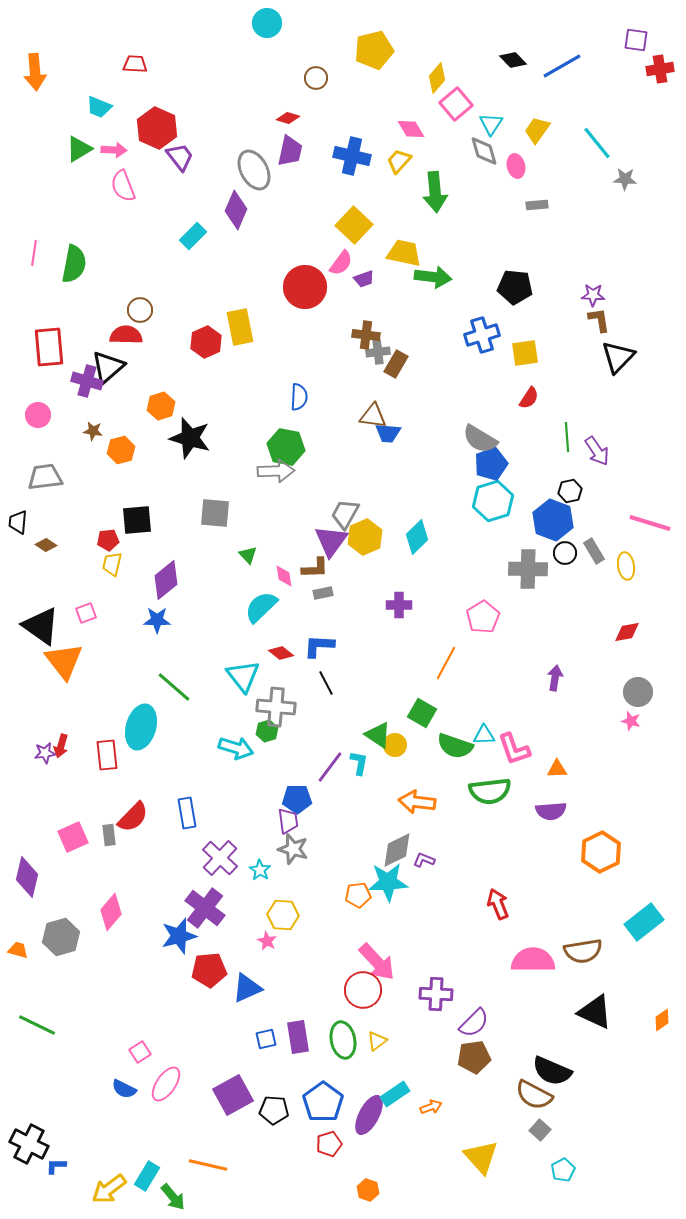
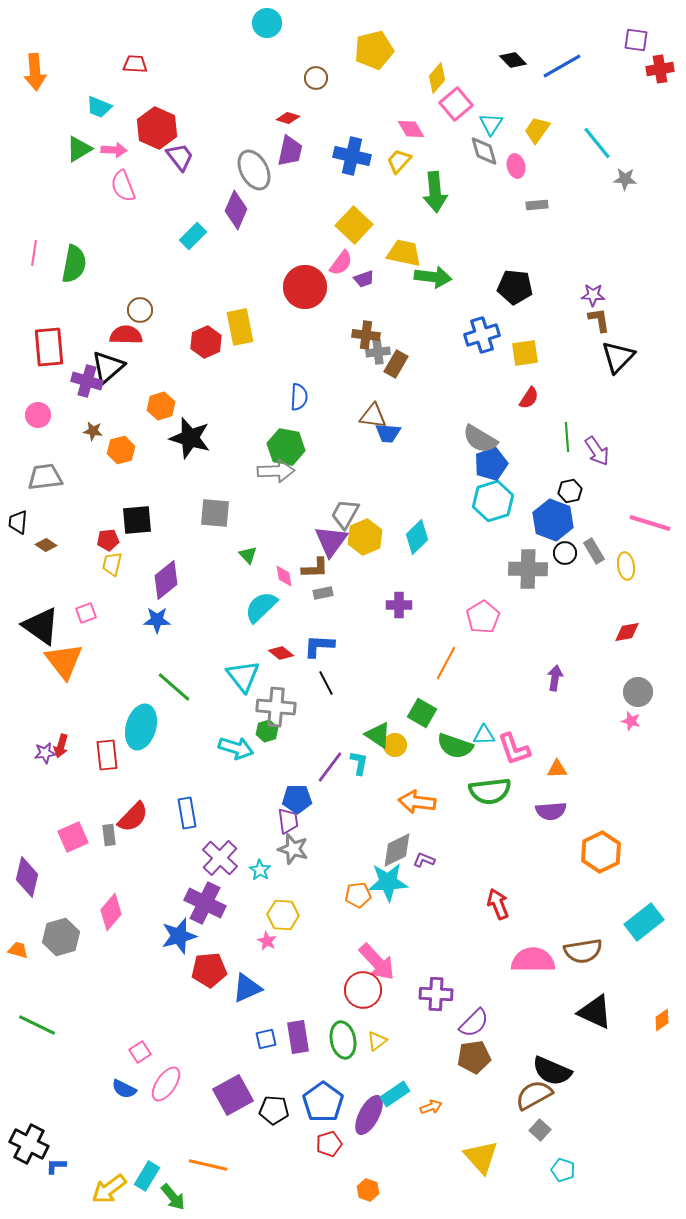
purple cross at (205, 908): moved 5 px up; rotated 12 degrees counterclockwise
brown semicircle at (534, 1095): rotated 123 degrees clockwise
cyan pentagon at (563, 1170): rotated 25 degrees counterclockwise
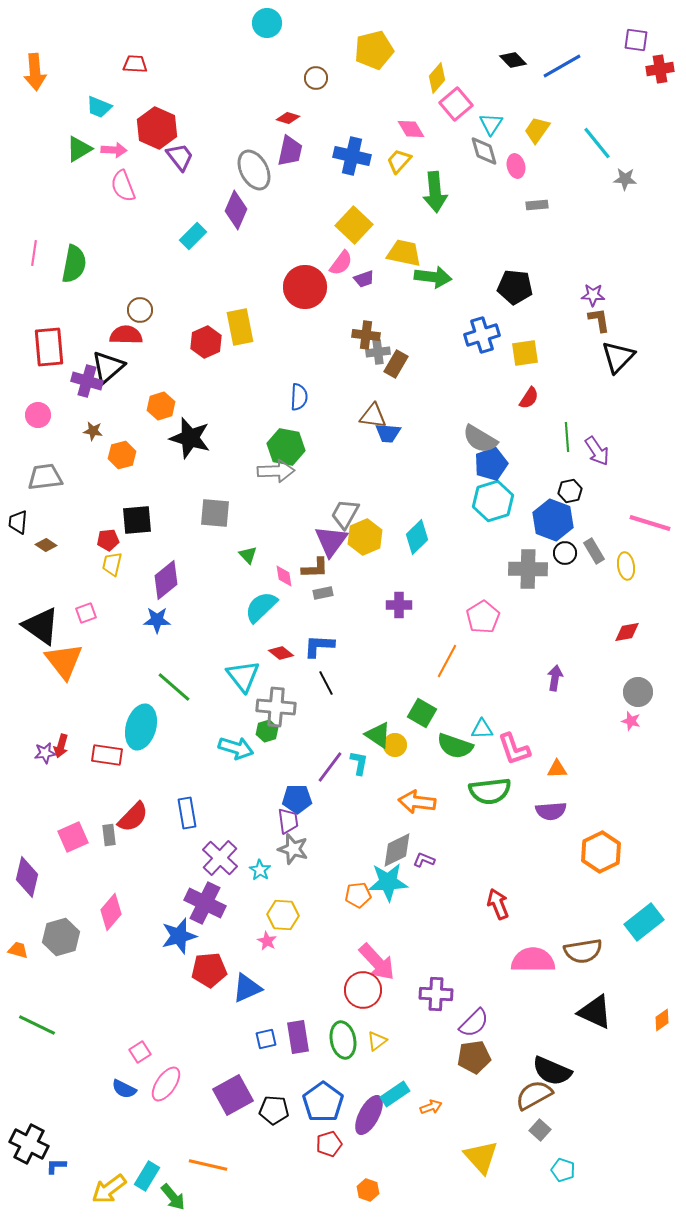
orange hexagon at (121, 450): moved 1 px right, 5 px down
orange line at (446, 663): moved 1 px right, 2 px up
cyan triangle at (484, 735): moved 2 px left, 6 px up
red rectangle at (107, 755): rotated 76 degrees counterclockwise
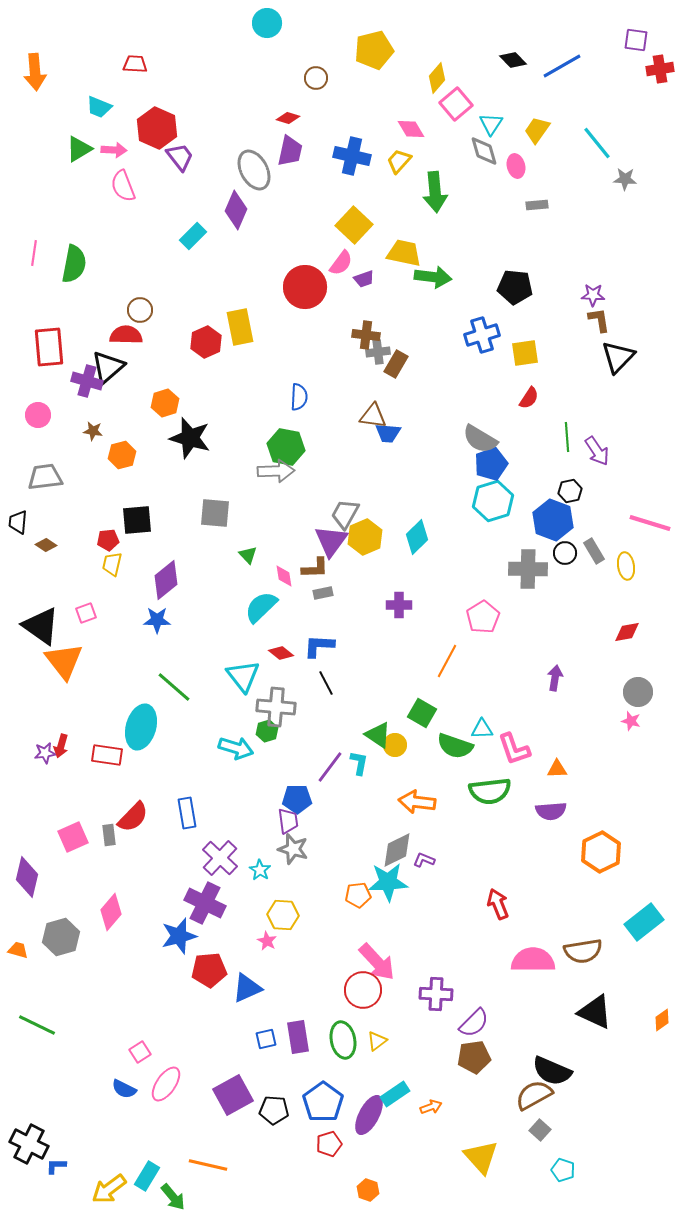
orange hexagon at (161, 406): moved 4 px right, 3 px up
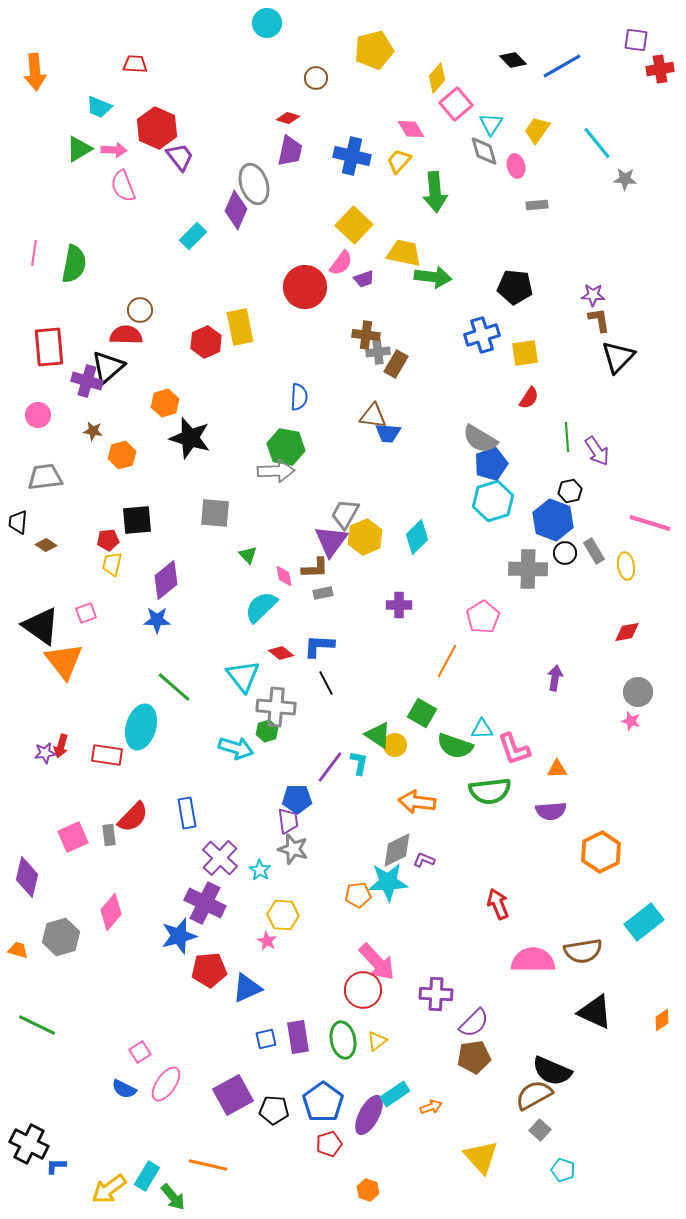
gray ellipse at (254, 170): moved 14 px down; rotated 9 degrees clockwise
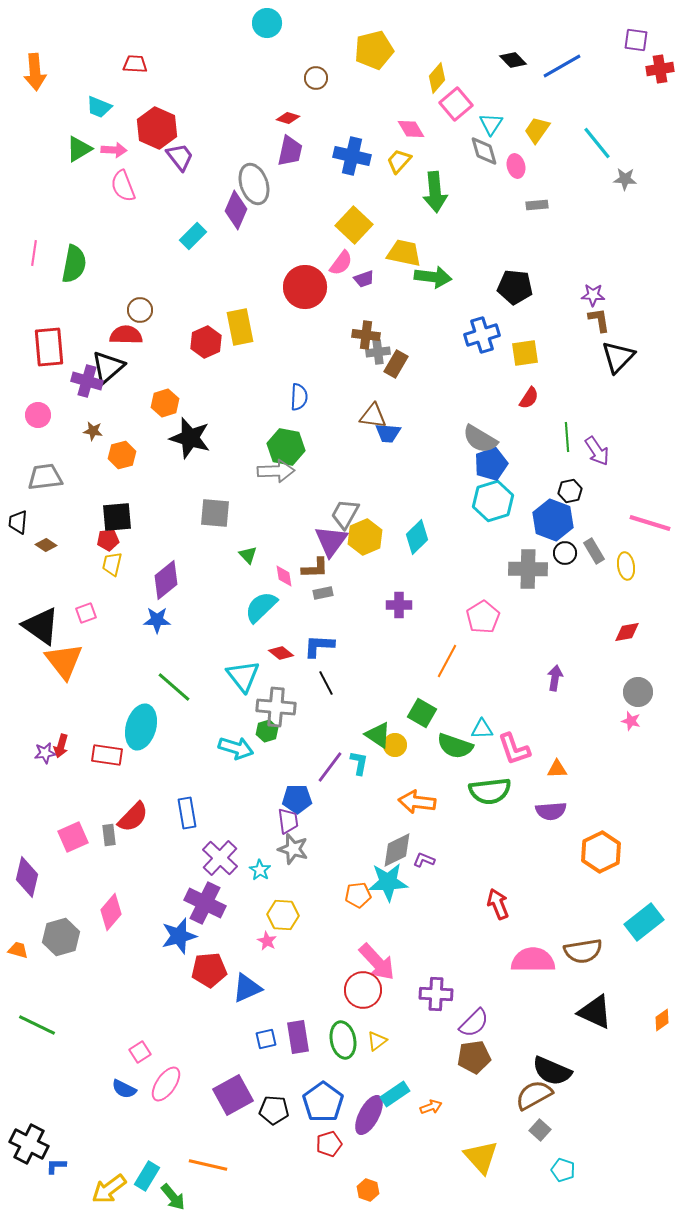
black square at (137, 520): moved 20 px left, 3 px up
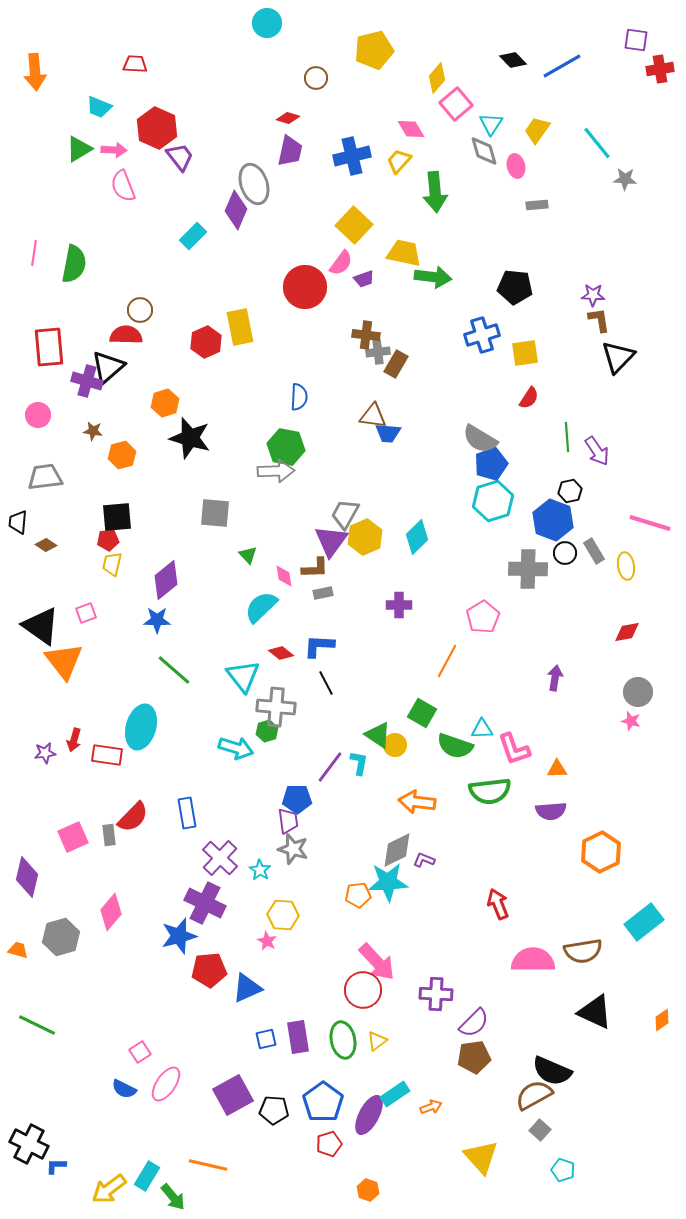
blue cross at (352, 156): rotated 27 degrees counterclockwise
green line at (174, 687): moved 17 px up
red arrow at (61, 746): moved 13 px right, 6 px up
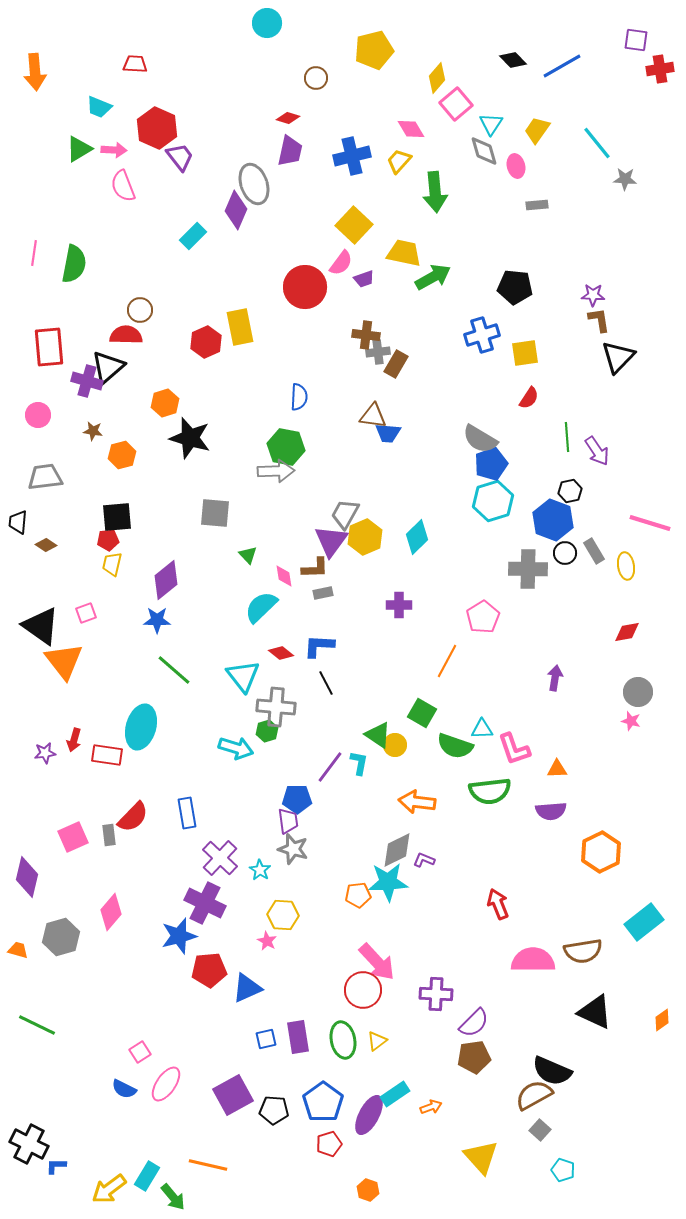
green arrow at (433, 277): rotated 36 degrees counterclockwise
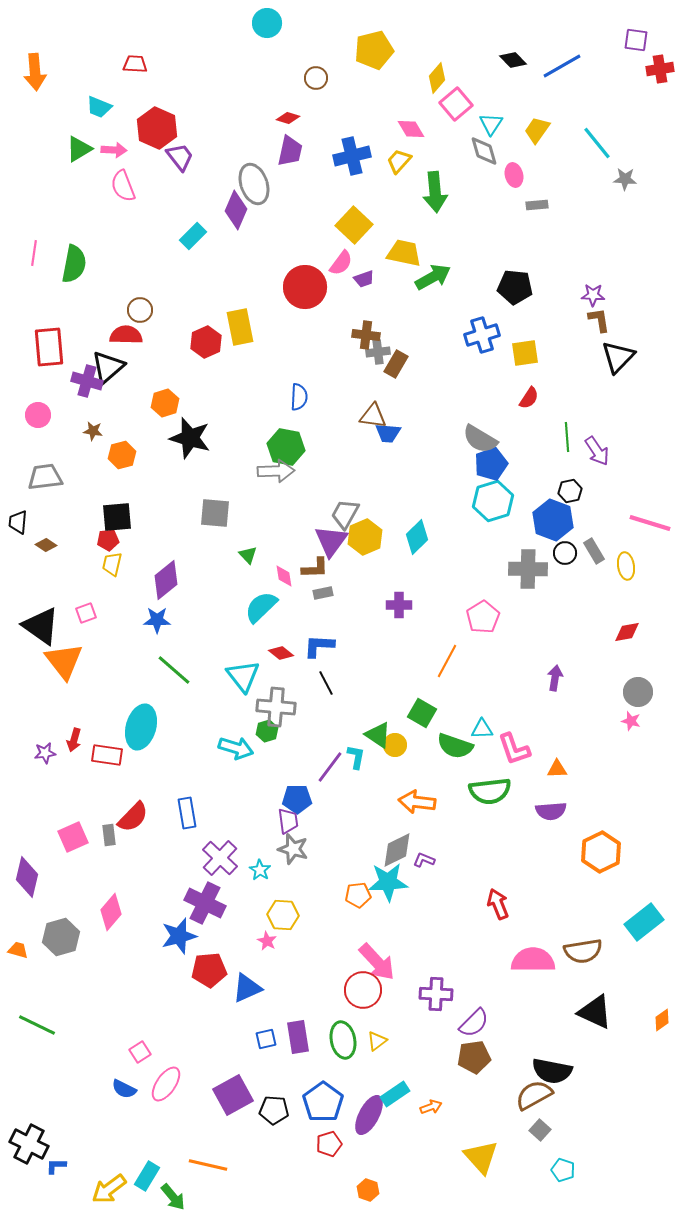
pink ellipse at (516, 166): moved 2 px left, 9 px down
cyan L-shape at (359, 763): moved 3 px left, 6 px up
black semicircle at (552, 1071): rotated 12 degrees counterclockwise
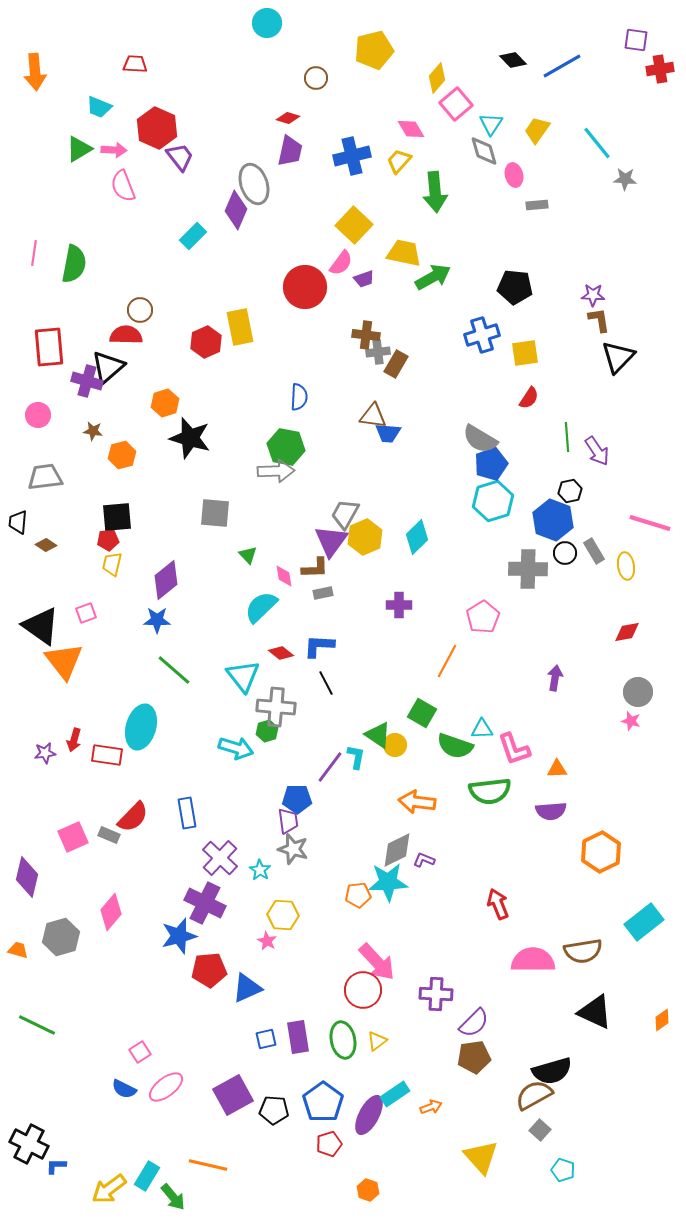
gray rectangle at (109, 835): rotated 60 degrees counterclockwise
black semicircle at (552, 1071): rotated 27 degrees counterclockwise
pink ellipse at (166, 1084): moved 3 px down; rotated 18 degrees clockwise
